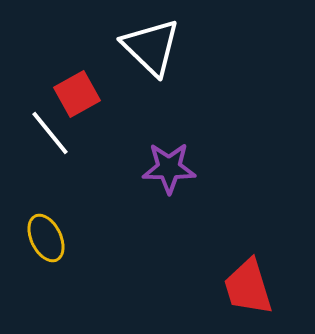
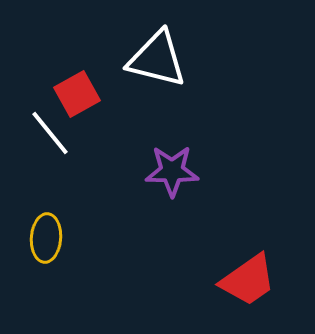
white triangle: moved 6 px right, 12 px down; rotated 30 degrees counterclockwise
purple star: moved 3 px right, 3 px down
yellow ellipse: rotated 30 degrees clockwise
red trapezoid: moved 7 px up; rotated 108 degrees counterclockwise
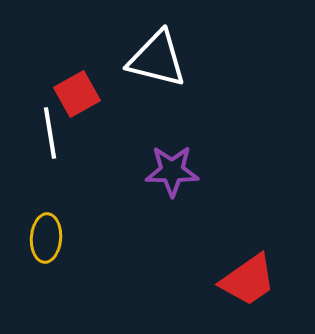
white line: rotated 30 degrees clockwise
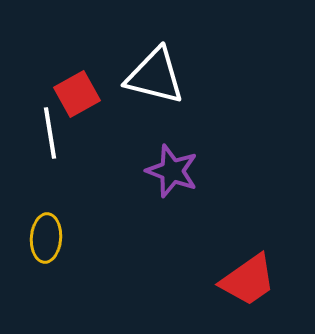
white triangle: moved 2 px left, 17 px down
purple star: rotated 20 degrees clockwise
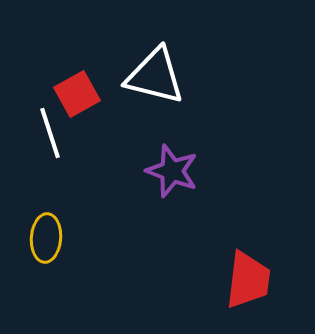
white line: rotated 9 degrees counterclockwise
red trapezoid: rotated 48 degrees counterclockwise
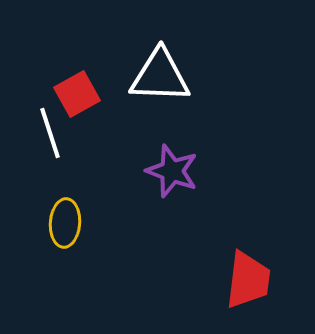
white triangle: moved 5 px right; rotated 12 degrees counterclockwise
yellow ellipse: moved 19 px right, 15 px up
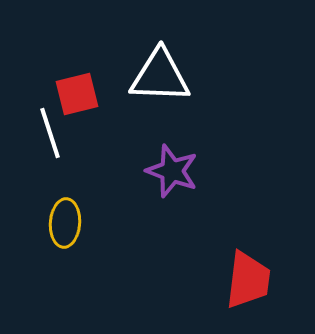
red square: rotated 15 degrees clockwise
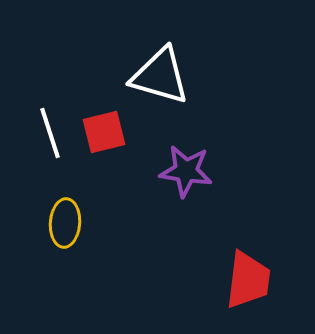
white triangle: rotated 14 degrees clockwise
red square: moved 27 px right, 38 px down
purple star: moved 14 px right; rotated 12 degrees counterclockwise
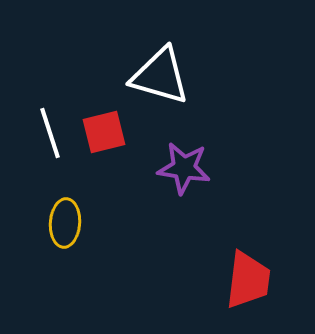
purple star: moved 2 px left, 3 px up
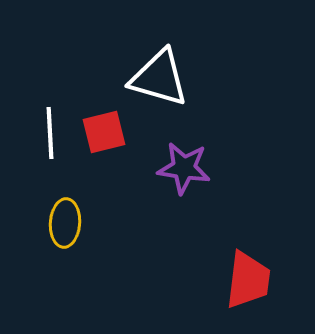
white triangle: moved 1 px left, 2 px down
white line: rotated 15 degrees clockwise
